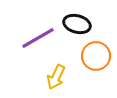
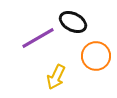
black ellipse: moved 4 px left, 2 px up; rotated 12 degrees clockwise
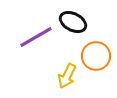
purple line: moved 2 px left, 1 px up
yellow arrow: moved 11 px right, 1 px up
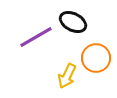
orange circle: moved 2 px down
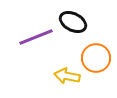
purple line: rotated 8 degrees clockwise
yellow arrow: rotated 75 degrees clockwise
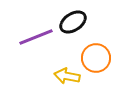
black ellipse: rotated 60 degrees counterclockwise
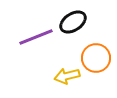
yellow arrow: rotated 25 degrees counterclockwise
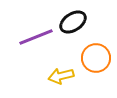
yellow arrow: moved 6 px left
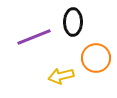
black ellipse: rotated 56 degrees counterclockwise
purple line: moved 2 px left
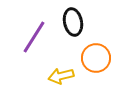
black ellipse: rotated 12 degrees counterclockwise
purple line: rotated 36 degrees counterclockwise
